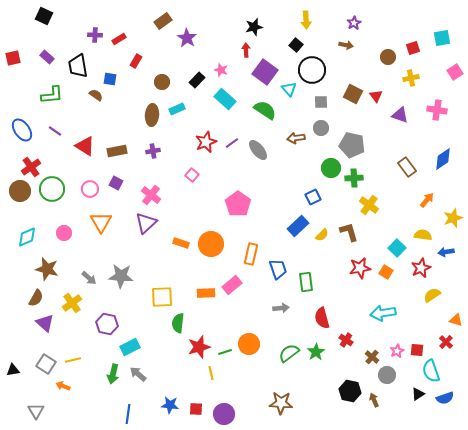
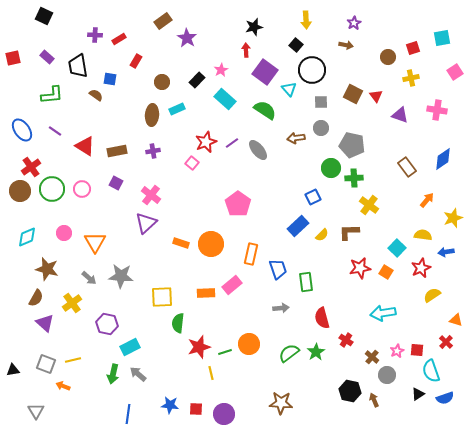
pink star at (221, 70): rotated 24 degrees clockwise
pink square at (192, 175): moved 12 px up
pink circle at (90, 189): moved 8 px left
orange triangle at (101, 222): moved 6 px left, 20 px down
brown L-shape at (349, 232): rotated 75 degrees counterclockwise
gray square at (46, 364): rotated 12 degrees counterclockwise
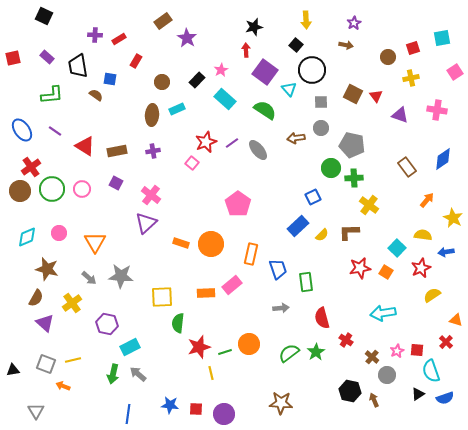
yellow star at (453, 218): rotated 24 degrees counterclockwise
pink circle at (64, 233): moved 5 px left
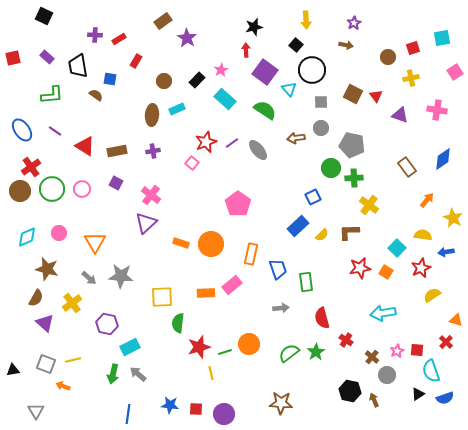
brown circle at (162, 82): moved 2 px right, 1 px up
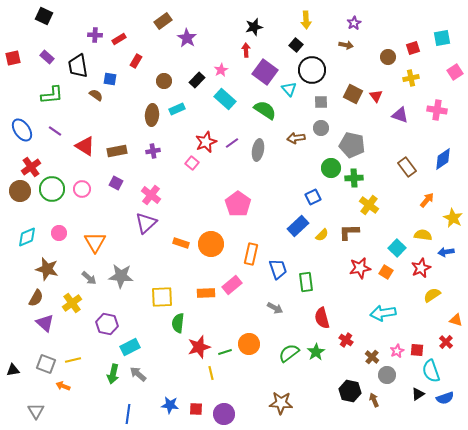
gray ellipse at (258, 150): rotated 50 degrees clockwise
gray arrow at (281, 308): moved 6 px left; rotated 35 degrees clockwise
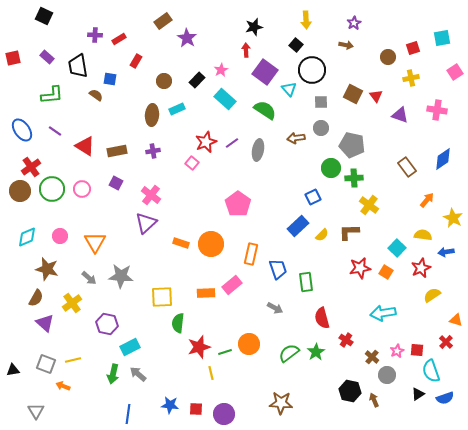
pink circle at (59, 233): moved 1 px right, 3 px down
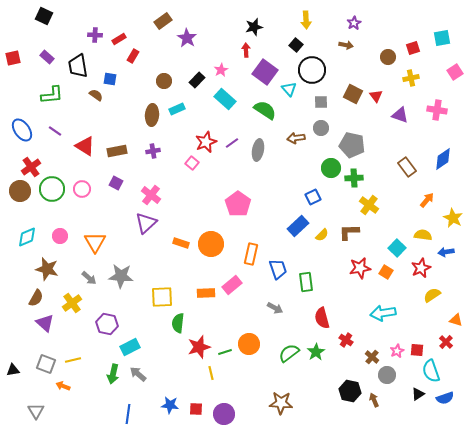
red rectangle at (136, 61): moved 3 px left, 5 px up
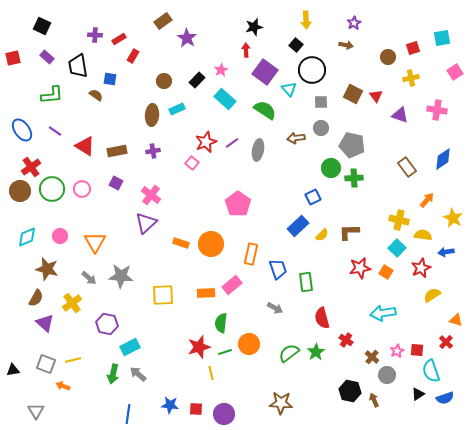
black square at (44, 16): moved 2 px left, 10 px down
yellow cross at (369, 205): moved 30 px right, 15 px down; rotated 24 degrees counterclockwise
yellow square at (162, 297): moved 1 px right, 2 px up
green semicircle at (178, 323): moved 43 px right
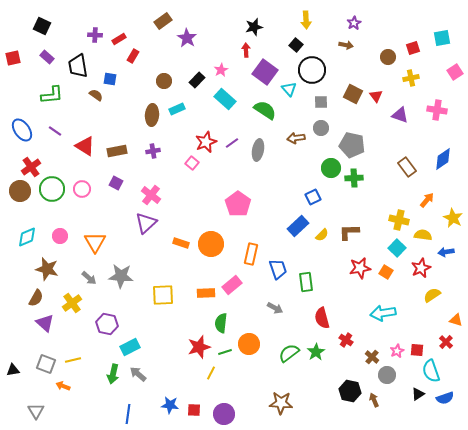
yellow line at (211, 373): rotated 40 degrees clockwise
red square at (196, 409): moved 2 px left, 1 px down
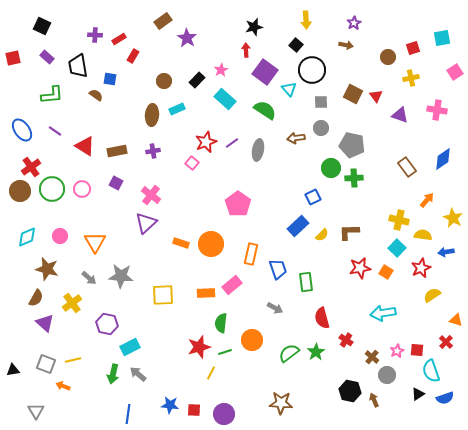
orange circle at (249, 344): moved 3 px right, 4 px up
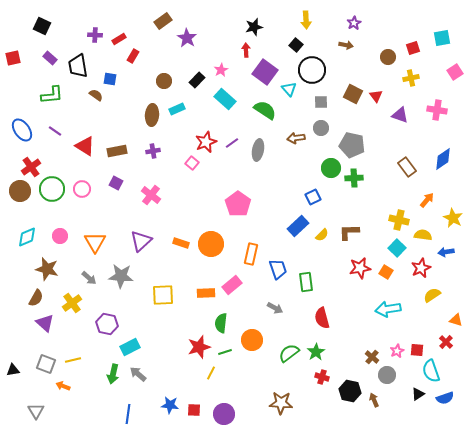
purple rectangle at (47, 57): moved 3 px right, 1 px down
purple triangle at (146, 223): moved 5 px left, 18 px down
cyan arrow at (383, 313): moved 5 px right, 4 px up
red cross at (346, 340): moved 24 px left, 37 px down; rotated 16 degrees counterclockwise
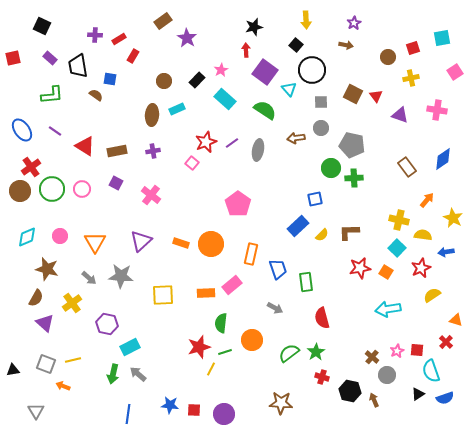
blue square at (313, 197): moved 2 px right, 2 px down; rotated 14 degrees clockwise
yellow line at (211, 373): moved 4 px up
